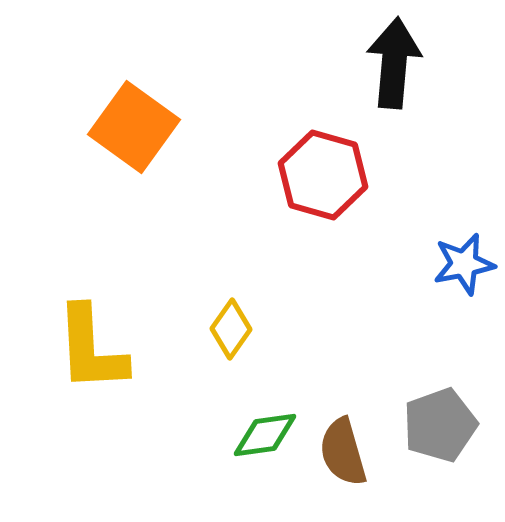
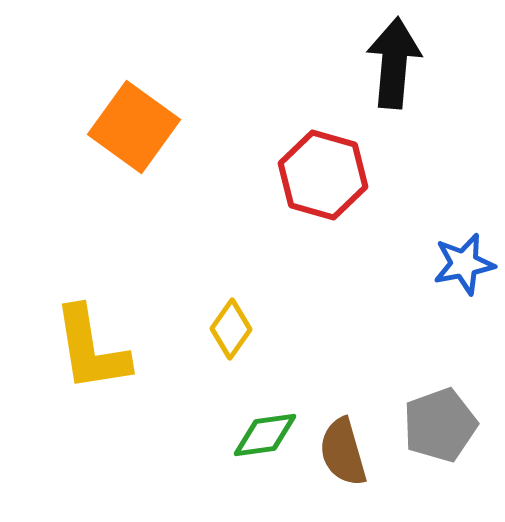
yellow L-shape: rotated 6 degrees counterclockwise
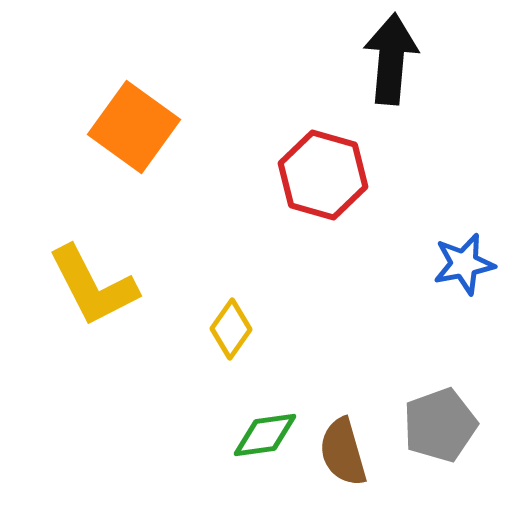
black arrow: moved 3 px left, 4 px up
yellow L-shape: moved 2 px right, 63 px up; rotated 18 degrees counterclockwise
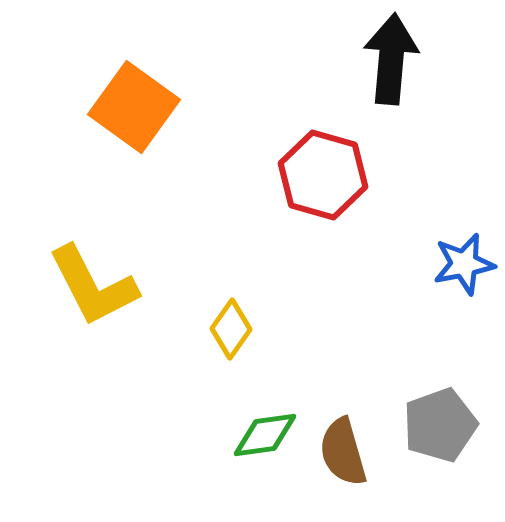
orange square: moved 20 px up
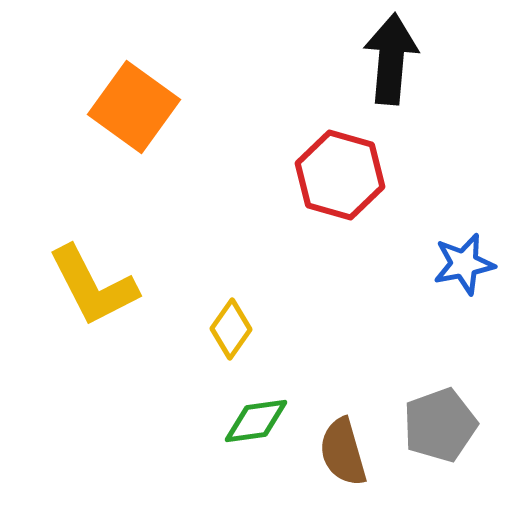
red hexagon: moved 17 px right
green diamond: moved 9 px left, 14 px up
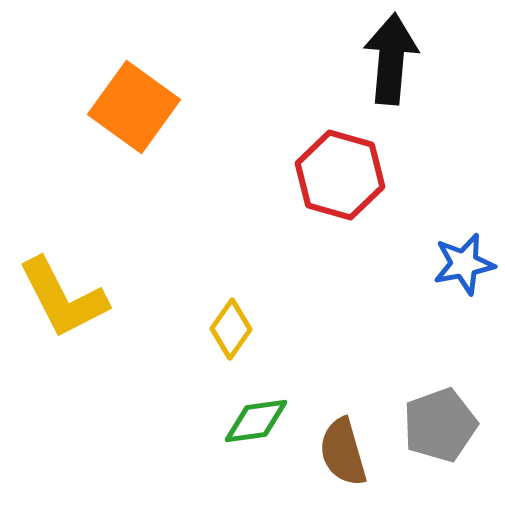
yellow L-shape: moved 30 px left, 12 px down
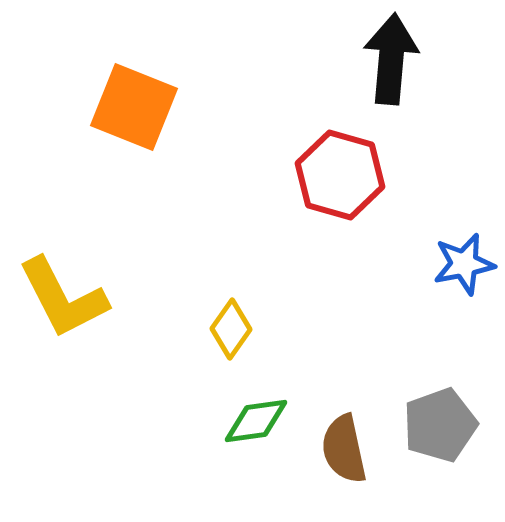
orange square: rotated 14 degrees counterclockwise
brown semicircle: moved 1 px right, 3 px up; rotated 4 degrees clockwise
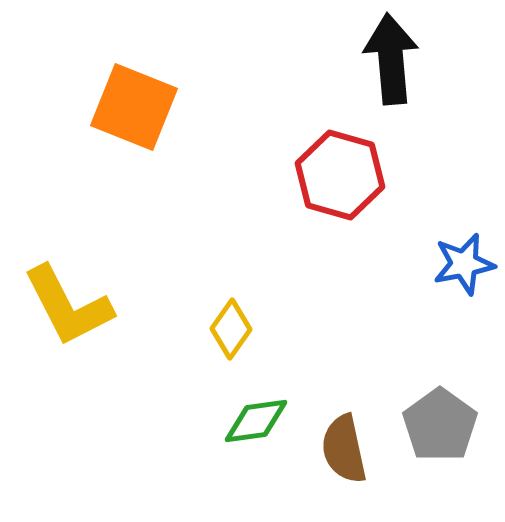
black arrow: rotated 10 degrees counterclockwise
yellow L-shape: moved 5 px right, 8 px down
gray pentagon: rotated 16 degrees counterclockwise
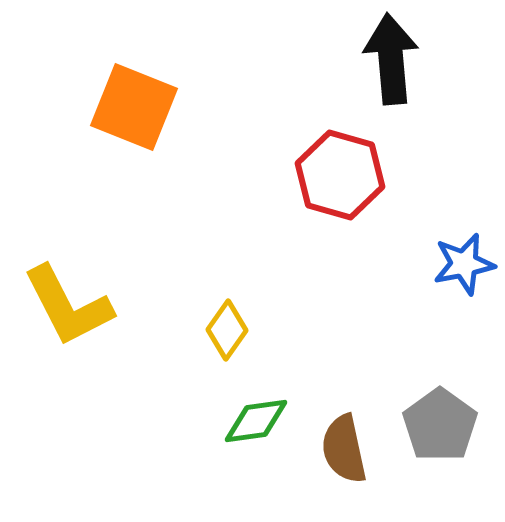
yellow diamond: moved 4 px left, 1 px down
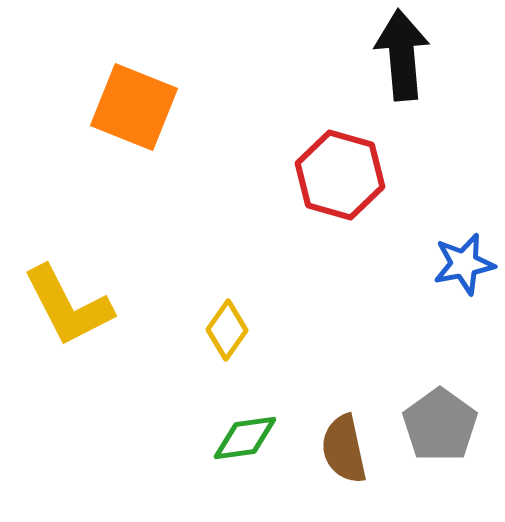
black arrow: moved 11 px right, 4 px up
green diamond: moved 11 px left, 17 px down
